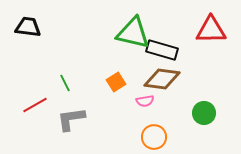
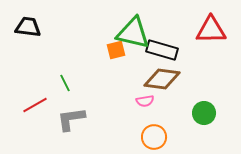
orange square: moved 32 px up; rotated 18 degrees clockwise
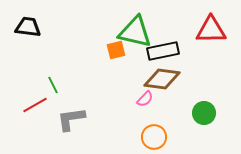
green triangle: moved 2 px right, 1 px up
black rectangle: moved 1 px right, 1 px down; rotated 28 degrees counterclockwise
green line: moved 12 px left, 2 px down
pink semicircle: moved 2 px up; rotated 36 degrees counterclockwise
